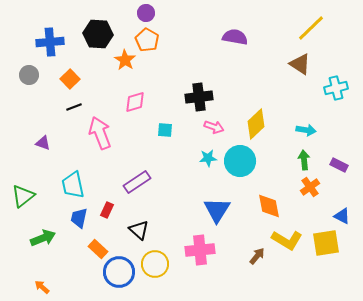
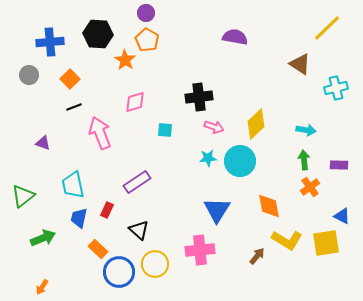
yellow line at (311, 28): moved 16 px right
purple rectangle at (339, 165): rotated 24 degrees counterclockwise
orange arrow at (42, 287): rotated 98 degrees counterclockwise
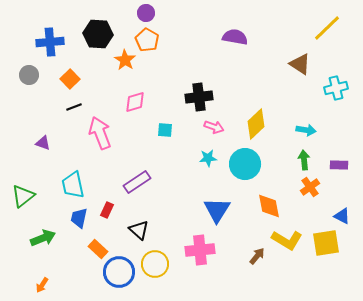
cyan circle at (240, 161): moved 5 px right, 3 px down
orange arrow at (42, 287): moved 2 px up
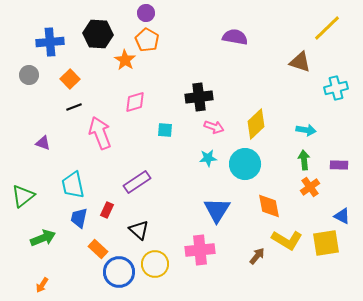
brown triangle at (300, 64): moved 2 px up; rotated 15 degrees counterclockwise
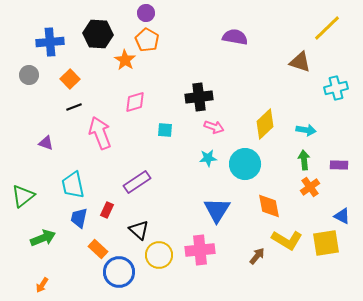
yellow diamond at (256, 124): moved 9 px right
purple triangle at (43, 143): moved 3 px right
yellow circle at (155, 264): moved 4 px right, 9 px up
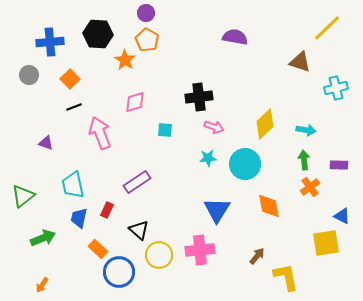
yellow L-shape at (287, 240): moved 1 px left, 37 px down; rotated 132 degrees counterclockwise
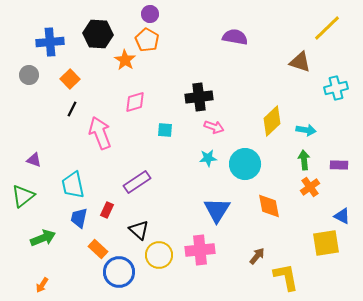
purple circle at (146, 13): moved 4 px right, 1 px down
black line at (74, 107): moved 2 px left, 2 px down; rotated 42 degrees counterclockwise
yellow diamond at (265, 124): moved 7 px right, 3 px up
purple triangle at (46, 143): moved 12 px left, 17 px down
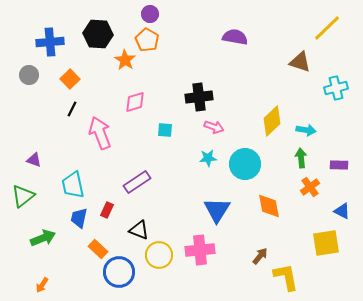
green arrow at (304, 160): moved 3 px left, 2 px up
blue triangle at (342, 216): moved 5 px up
black triangle at (139, 230): rotated 20 degrees counterclockwise
brown arrow at (257, 256): moved 3 px right
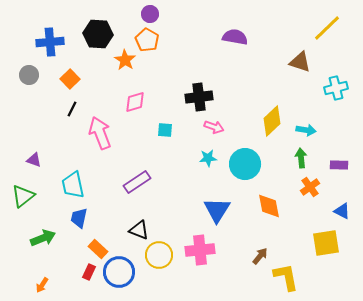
red rectangle at (107, 210): moved 18 px left, 62 px down
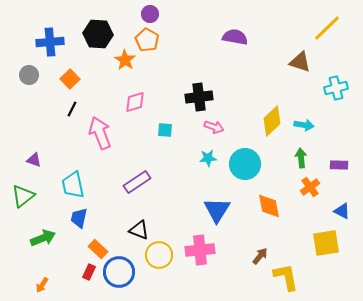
cyan arrow at (306, 130): moved 2 px left, 5 px up
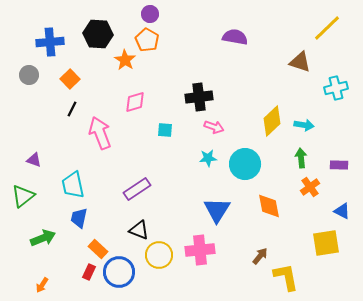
purple rectangle at (137, 182): moved 7 px down
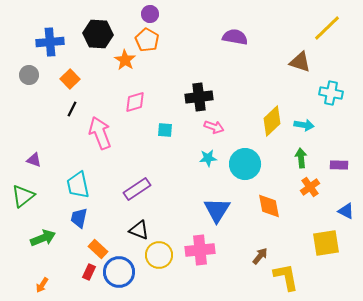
cyan cross at (336, 88): moved 5 px left, 5 px down; rotated 25 degrees clockwise
cyan trapezoid at (73, 185): moved 5 px right
blue triangle at (342, 211): moved 4 px right
